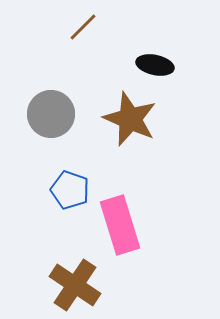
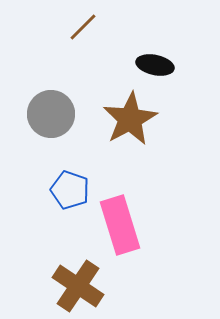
brown star: rotated 20 degrees clockwise
brown cross: moved 3 px right, 1 px down
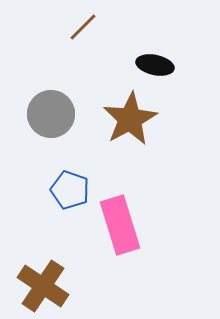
brown cross: moved 35 px left
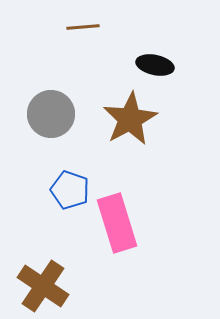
brown line: rotated 40 degrees clockwise
pink rectangle: moved 3 px left, 2 px up
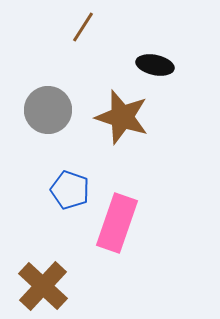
brown line: rotated 52 degrees counterclockwise
gray circle: moved 3 px left, 4 px up
brown star: moved 8 px left, 2 px up; rotated 26 degrees counterclockwise
pink rectangle: rotated 36 degrees clockwise
brown cross: rotated 9 degrees clockwise
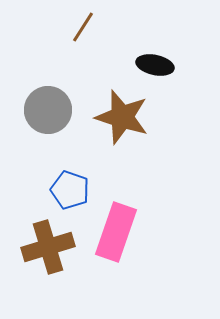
pink rectangle: moved 1 px left, 9 px down
brown cross: moved 5 px right, 39 px up; rotated 30 degrees clockwise
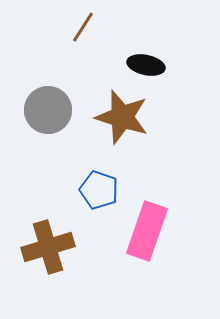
black ellipse: moved 9 px left
blue pentagon: moved 29 px right
pink rectangle: moved 31 px right, 1 px up
